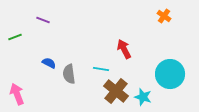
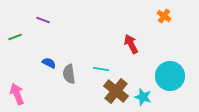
red arrow: moved 7 px right, 5 px up
cyan circle: moved 2 px down
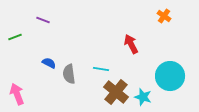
brown cross: moved 1 px down
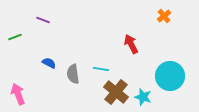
orange cross: rotated 16 degrees clockwise
gray semicircle: moved 4 px right
pink arrow: moved 1 px right
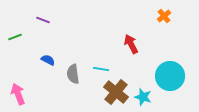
blue semicircle: moved 1 px left, 3 px up
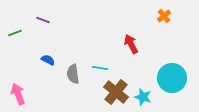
green line: moved 4 px up
cyan line: moved 1 px left, 1 px up
cyan circle: moved 2 px right, 2 px down
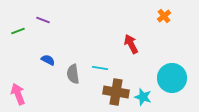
green line: moved 3 px right, 2 px up
brown cross: rotated 30 degrees counterclockwise
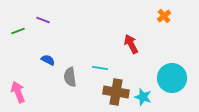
gray semicircle: moved 3 px left, 3 px down
pink arrow: moved 2 px up
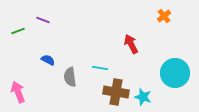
cyan circle: moved 3 px right, 5 px up
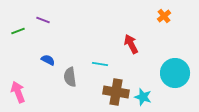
cyan line: moved 4 px up
